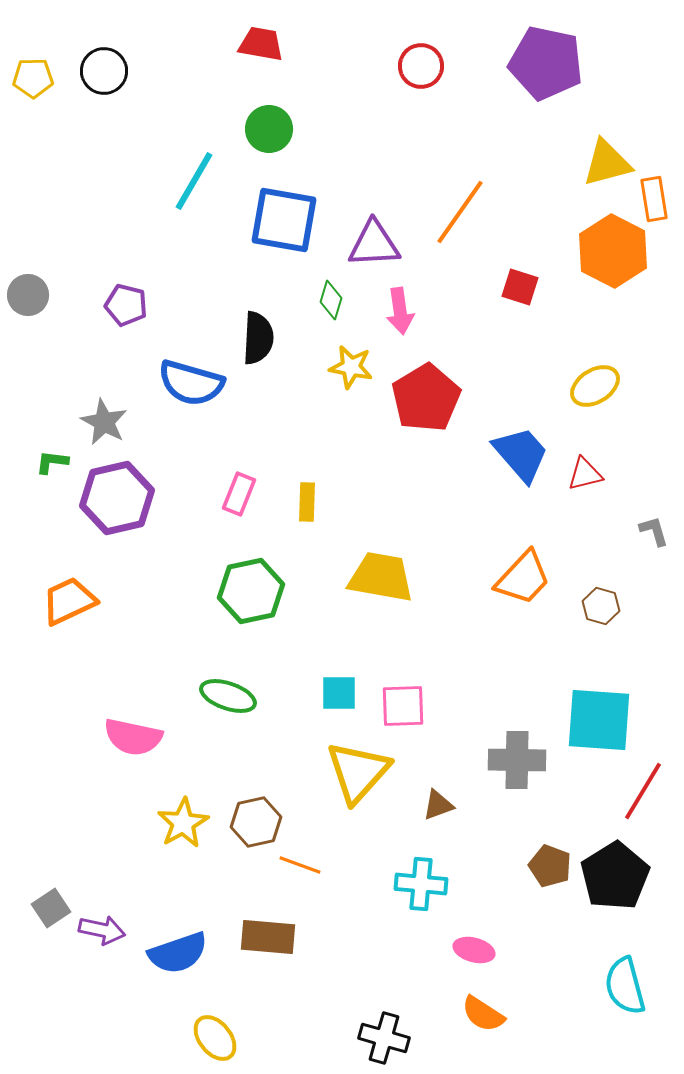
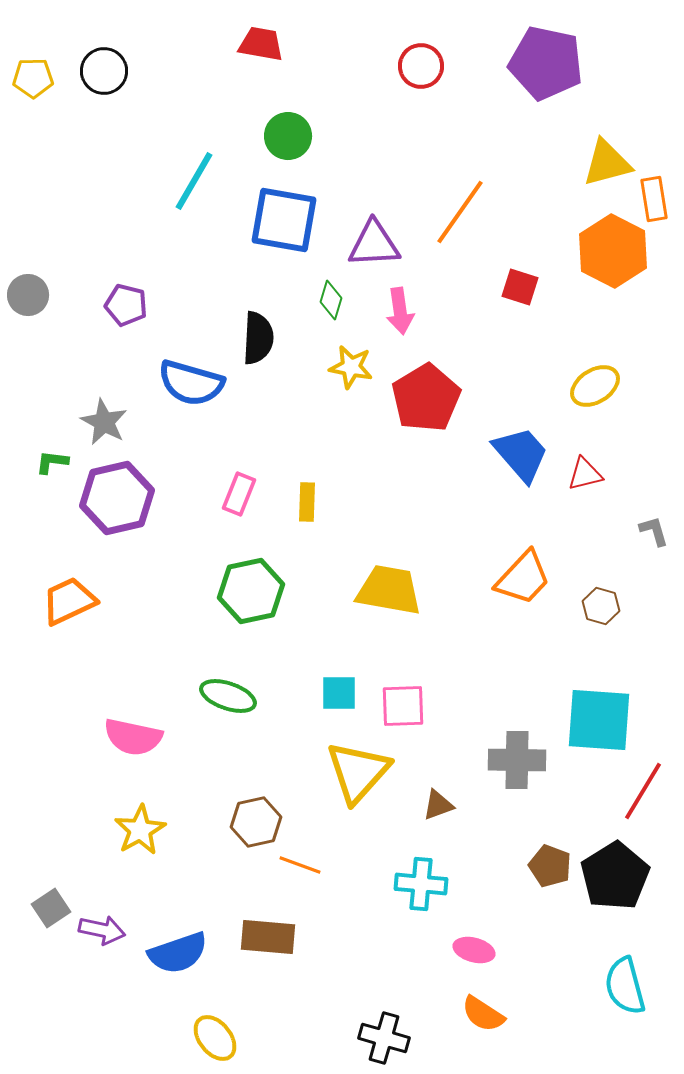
green circle at (269, 129): moved 19 px right, 7 px down
yellow trapezoid at (381, 577): moved 8 px right, 13 px down
yellow star at (183, 823): moved 43 px left, 7 px down
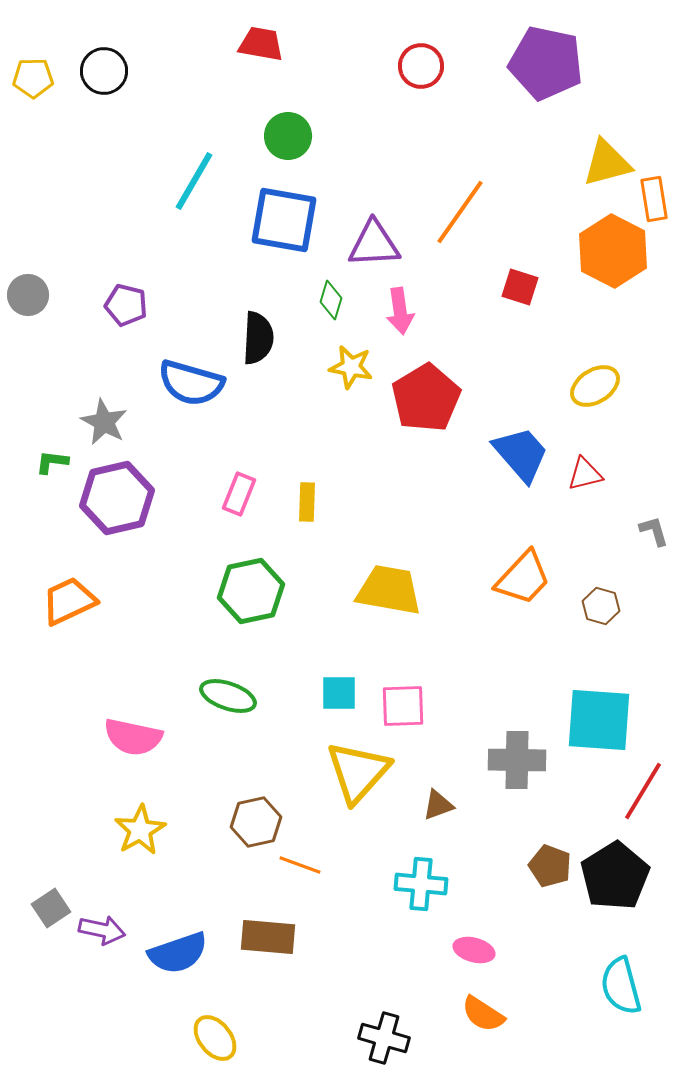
cyan semicircle at (625, 986): moved 4 px left
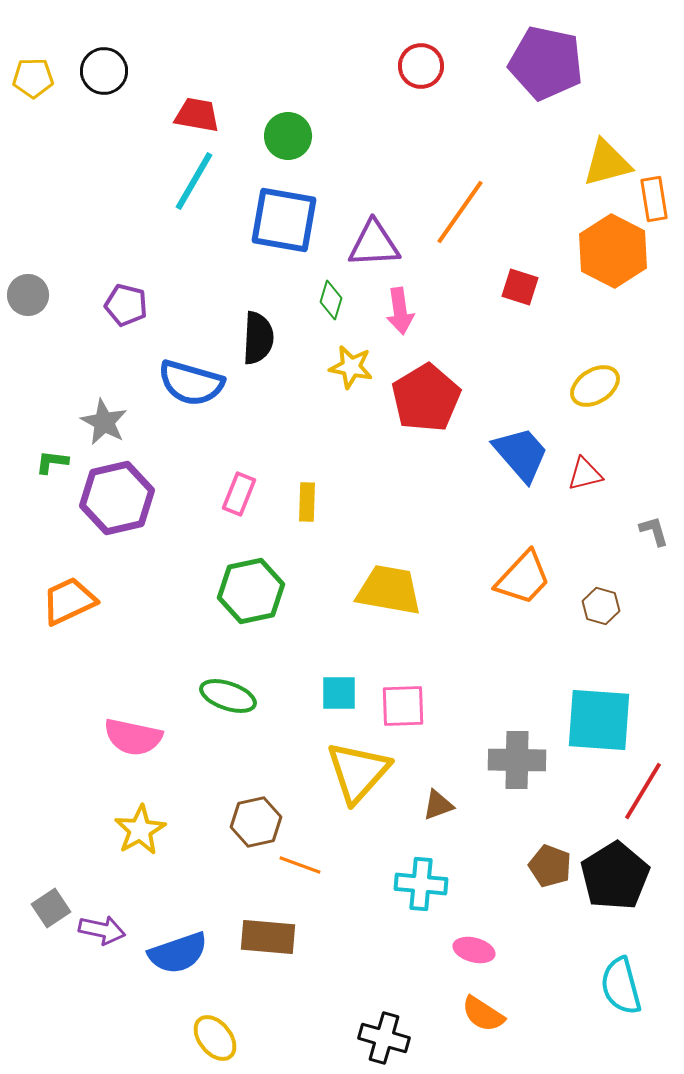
red trapezoid at (261, 44): moved 64 px left, 71 px down
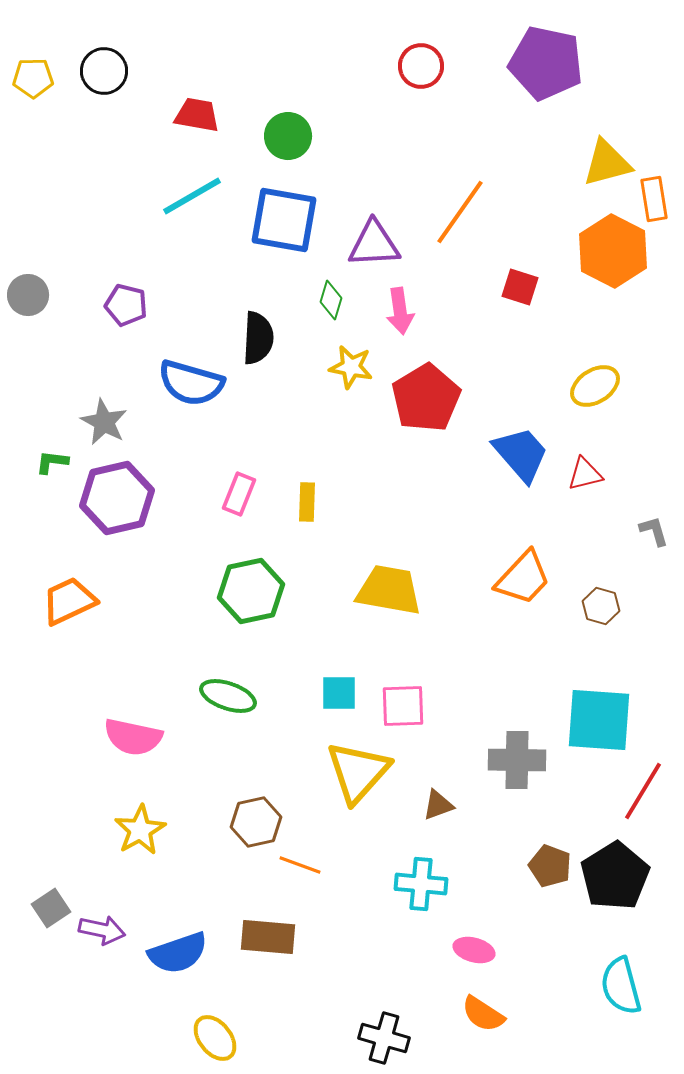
cyan line at (194, 181): moved 2 px left, 15 px down; rotated 30 degrees clockwise
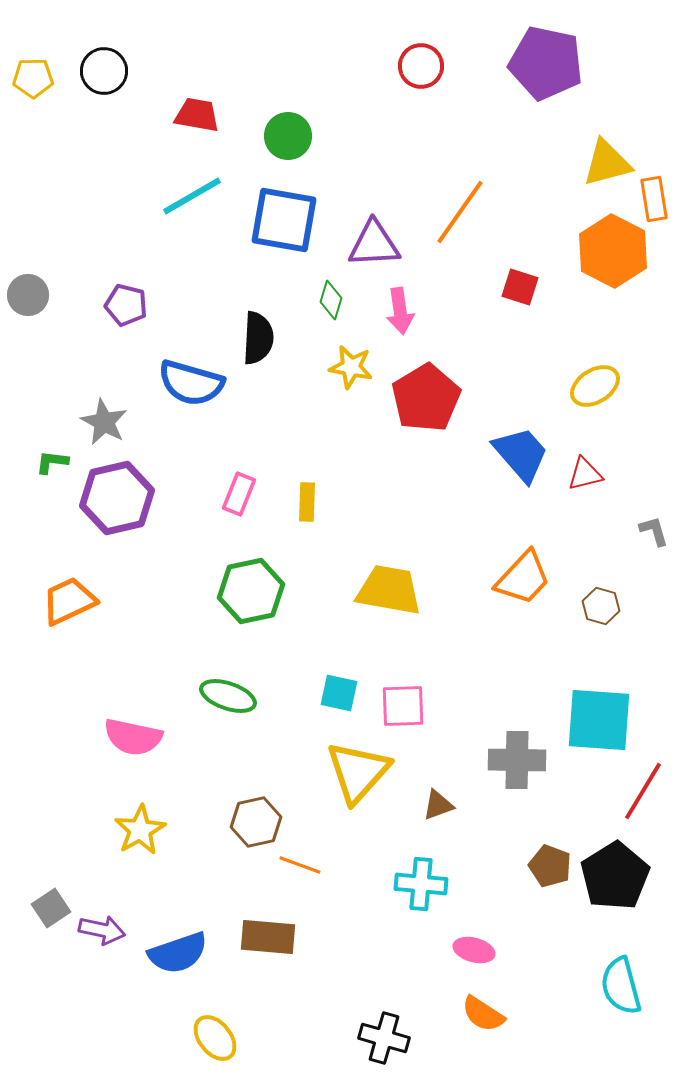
cyan square at (339, 693): rotated 12 degrees clockwise
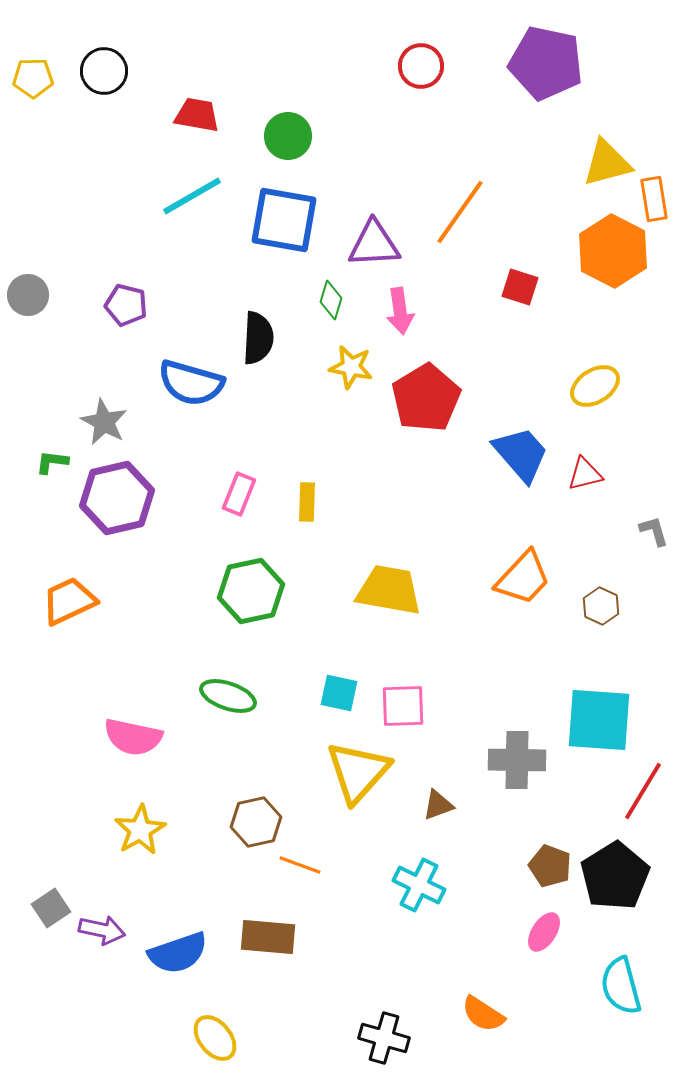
brown hexagon at (601, 606): rotated 9 degrees clockwise
cyan cross at (421, 884): moved 2 px left, 1 px down; rotated 21 degrees clockwise
pink ellipse at (474, 950): moved 70 px right, 18 px up; rotated 72 degrees counterclockwise
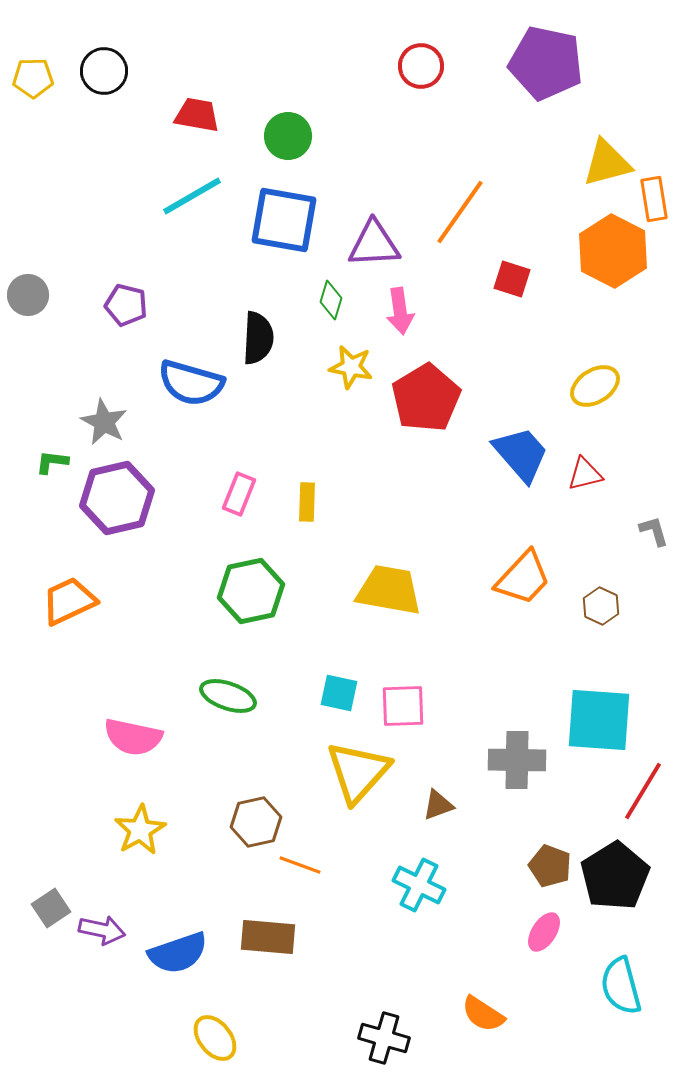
red square at (520, 287): moved 8 px left, 8 px up
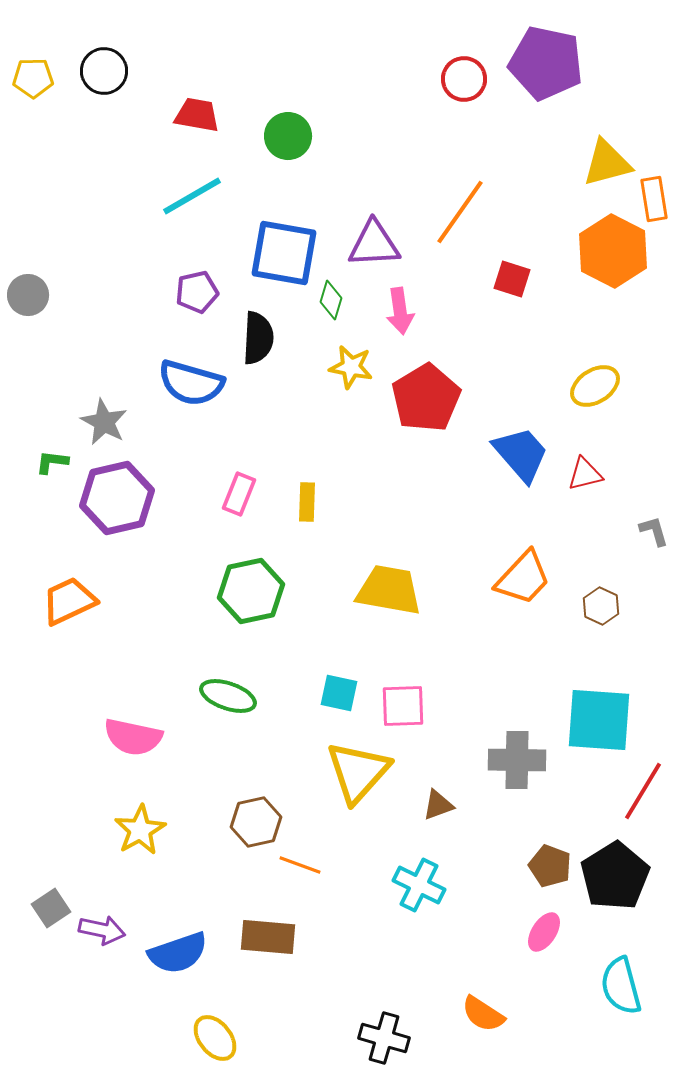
red circle at (421, 66): moved 43 px right, 13 px down
blue square at (284, 220): moved 33 px down
purple pentagon at (126, 305): moved 71 px right, 13 px up; rotated 27 degrees counterclockwise
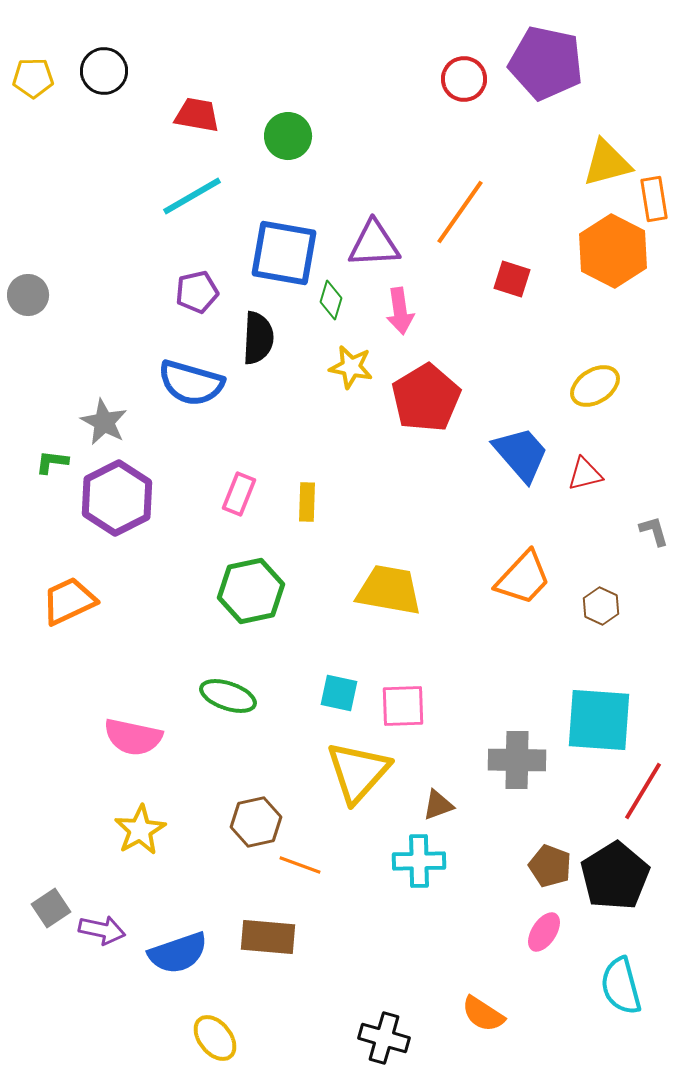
purple hexagon at (117, 498): rotated 14 degrees counterclockwise
cyan cross at (419, 885): moved 24 px up; rotated 27 degrees counterclockwise
